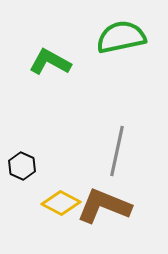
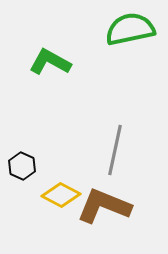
green semicircle: moved 9 px right, 8 px up
gray line: moved 2 px left, 1 px up
yellow diamond: moved 8 px up
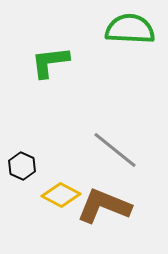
green semicircle: rotated 15 degrees clockwise
green L-shape: rotated 36 degrees counterclockwise
gray line: rotated 63 degrees counterclockwise
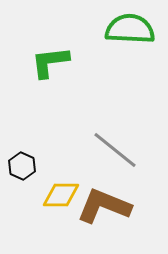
yellow diamond: rotated 27 degrees counterclockwise
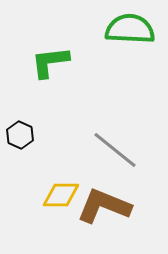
black hexagon: moved 2 px left, 31 px up
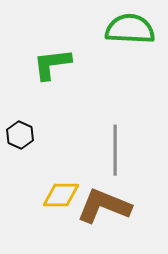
green L-shape: moved 2 px right, 2 px down
gray line: rotated 51 degrees clockwise
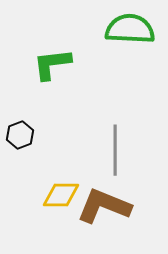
black hexagon: rotated 16 degrees clockwise
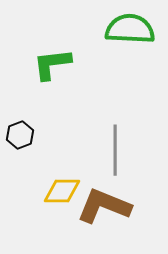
yellow diamond: moved 1 px right, 4 px up
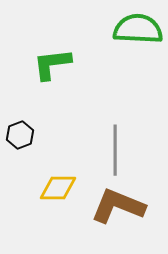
green semicircle: moved 8 px right
yellow diamond: moved 4 px left, 3 px up
brown L-shape: moved 14 px right
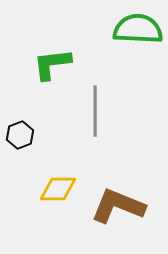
gray line: moved 20 px left, 39 px up
yellow diamond: moved 1 px down
